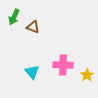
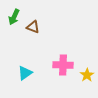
cyan triangle: moved 7 px left, 1 px down; rotated 35 degrees clockwise
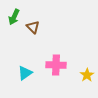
brown triangle: rotated 24 degrees clockwise
pink cross: moved 7 px left
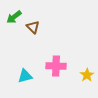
green arrow: rotated 28 degrees clockwise
pink cross: moved 1 px down
cyan triangle: moved 3 px down; rotated 21 degrees clockwise
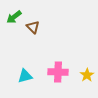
pink cross: moved 2 px right, 6 px down
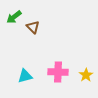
yellow star: moved 1 px left
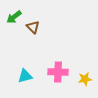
yellow star: moved 1 px left, 4 px down; rotated 24 degrees clockwise
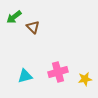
pink cross: rotated 18 degrees counterclockwise
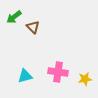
pink cross: rotated 24 degrees clockwise
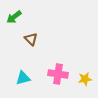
brown triangle: moved 2 px left, 12 px down
pink cross: moved 2 px down
cyan triangle: moved 2 px left, 2 px down
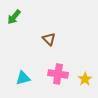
green arrow: rotated 14 degrees counterclockwise
brown triangle: moved 18 px right
yellow star: rotated 24 degrees counterclockwise
